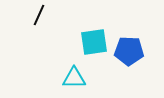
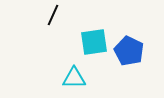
black line: moved 14 px right
blue pentagon: rotated 24 degrees clockwise
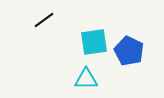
black line: moved 9 px left, 5 px down; rotated 30 degrees clockwise
cyan triangle: moved 12 px right, 1 px down
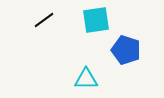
cyan square: moved 2 px right, 22 px up
blue pentagon: moved 3 px left, 1 px up; rotated 8 degrees counterclockwise
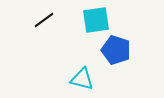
blue pentagon: moved 10 px left
cyan triangle: moved 4 px left; rotated 15 degrees clockwise
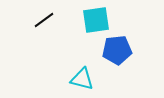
blue pentagon: moved 1 px right; rotated 24 degrees counterclockwise
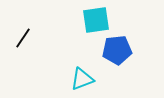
black line: moved 21 px left, 18 px down; rotated 20 degrees counterclockwise
cyan triangle: rotated 35 degrees counterclockwise
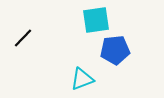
black line: rotated 10 degrees clockwise
blue pentagon: moved 2 px left
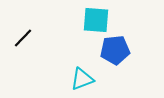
cyan square: rotated 12 degrees clockwise
